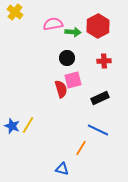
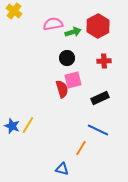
yellow cross: moved 1 px left, 1 px up
green arrow: rotated 21 degrees counterclockwise
red semicircle: moved 1 px right
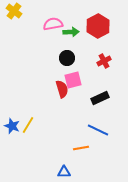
green arrow: moved 2 px left; rotated 14 degrees clockwise
red cross: rotated 24 degrees counterclockwise
orange line: rotated 49 degrees clockwise
blue triangle: moved 2 px right, 3 px down; rotated 16 degrees counterclockwise
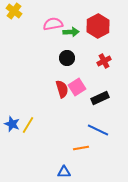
pink square: moved 4 px right, 7 px down; rotated 18 degrees counterclockwise
blue star: moved 2 px up
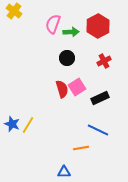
pink semicircle: rotated 60 degrees counterclockwise
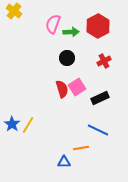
blue star: rotated 14 degrees clockwise
blue triangle: moved 10 px up
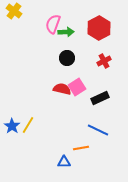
red hexagon: moved 1 px right, 2 px down
green arrow: moved 5 px left
red semicircle: rotated 60 degrees counterclockwise
blue star: moved 2 px down
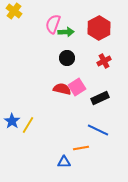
blue star: moved 5 px up
